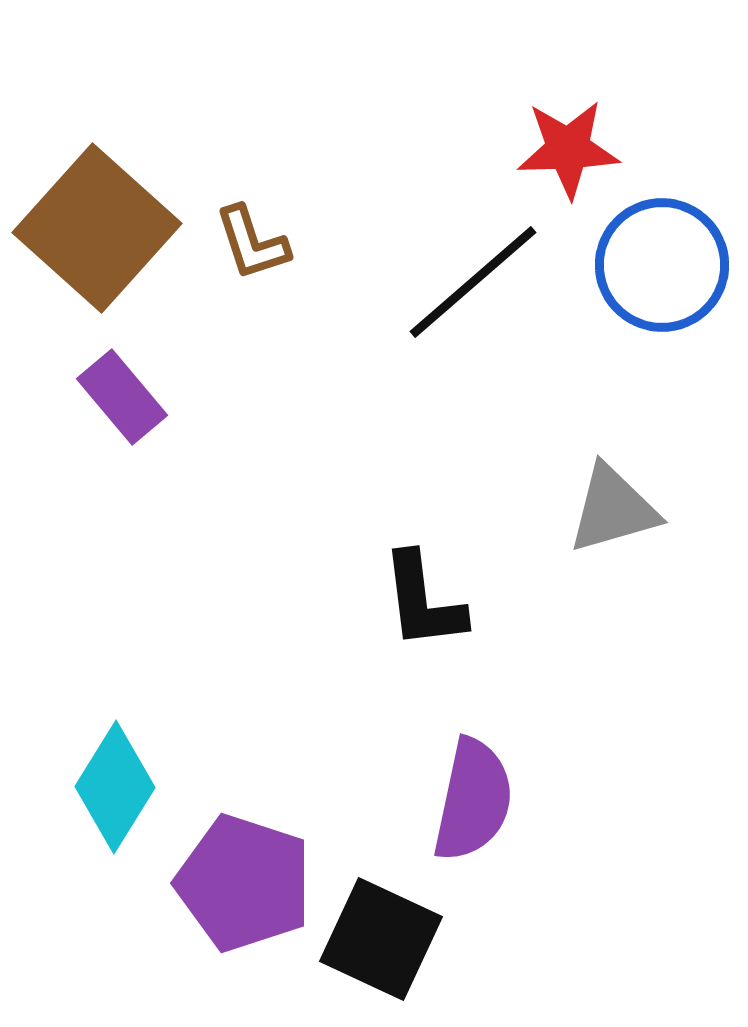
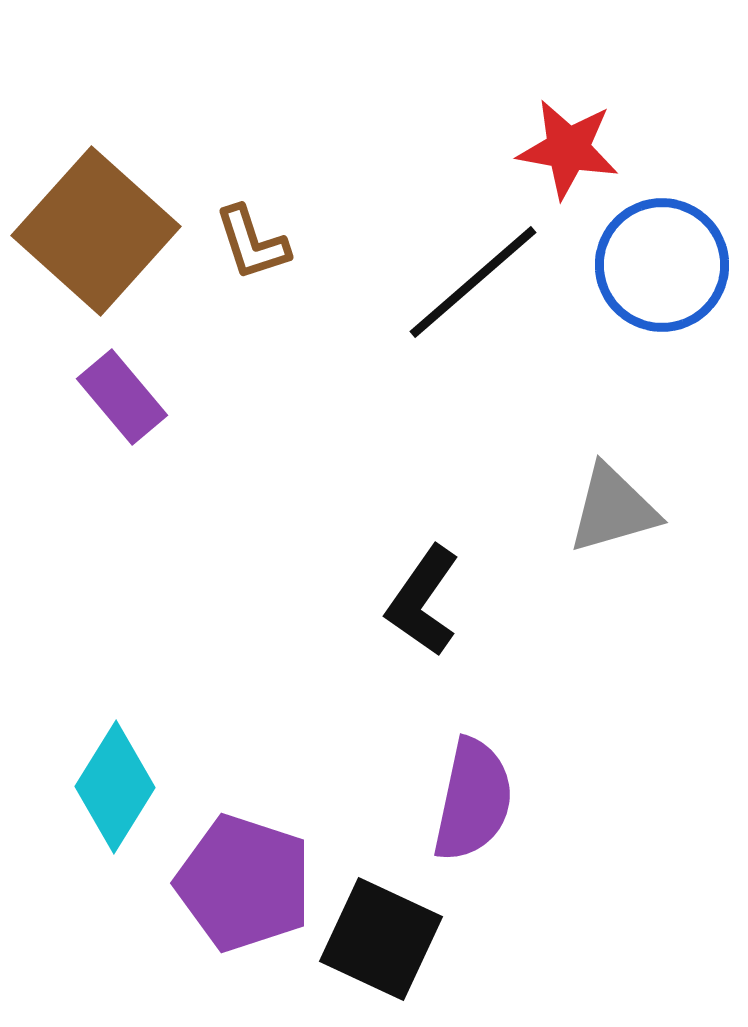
red star: rotated 12 degrees clockwise
brown square: moved 1 px left, 3 px down
black L-shape: rotated 42 degrees clockwise
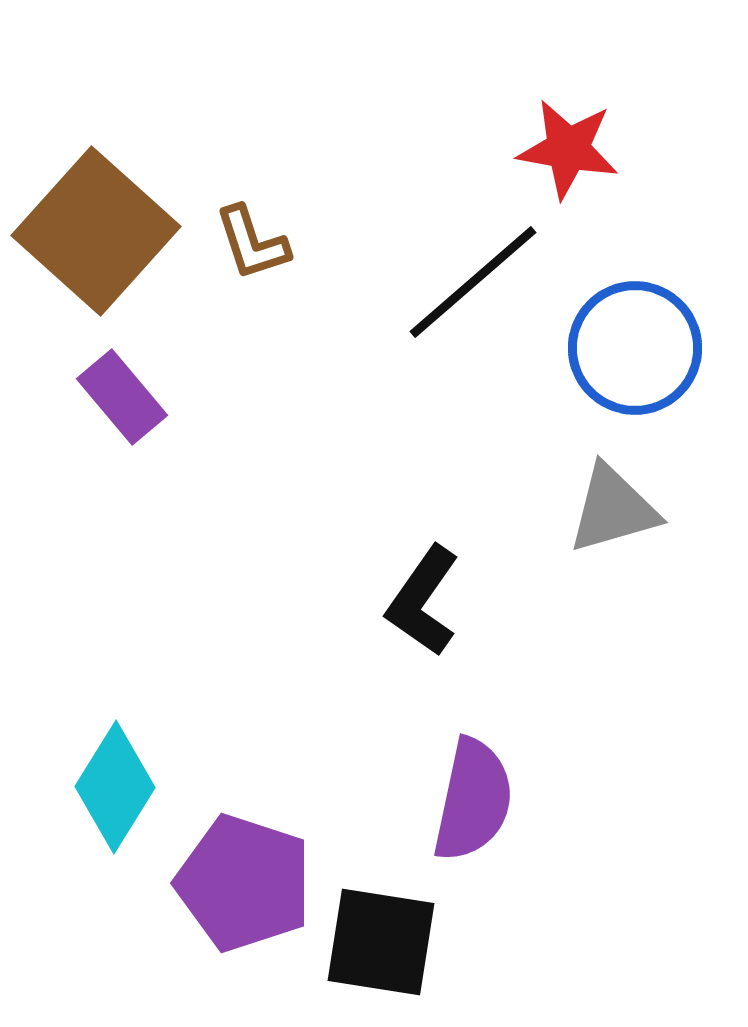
blue circle: moved 27 px left, 83 px down
black square: moved 3 px down; rotated 16 degrees counterclockwise
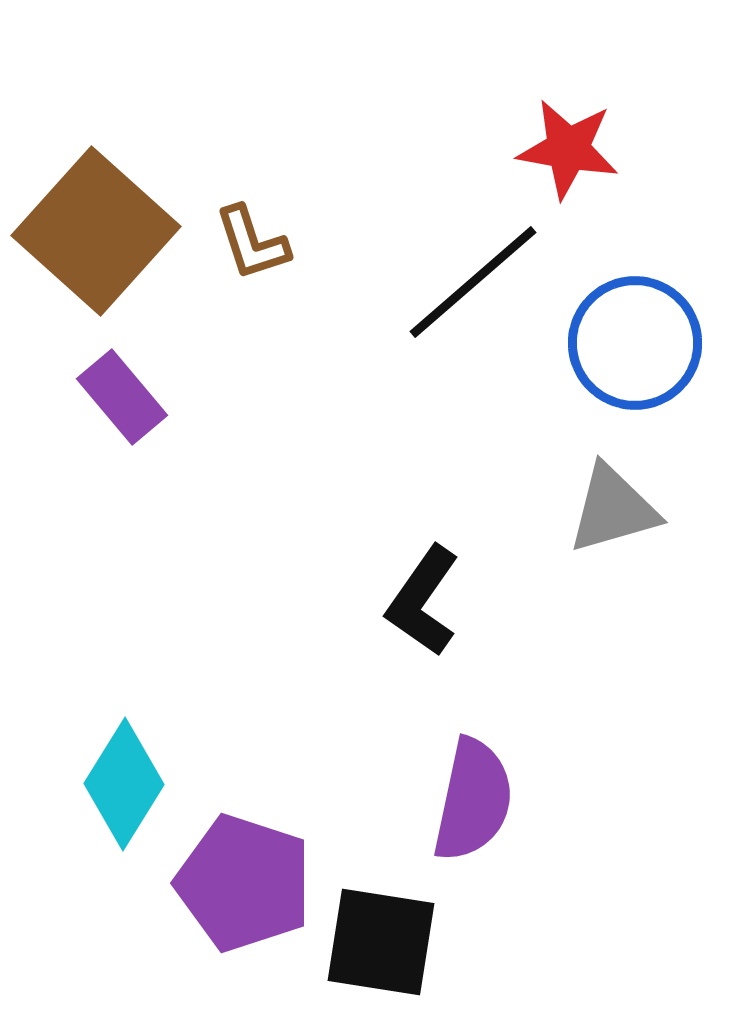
blue circle: moved 5 px up
cyan diamond: moved 9 px right, 3 px up
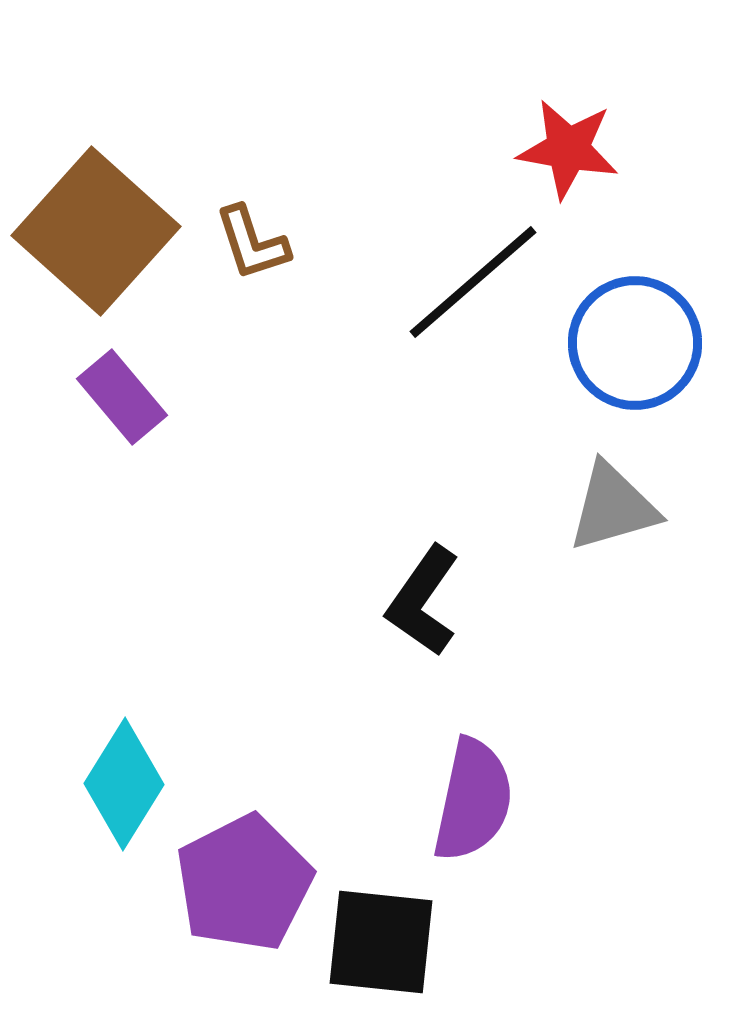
gray triangle: moved 2 px up
purple pentagon: rotated 27 degrees clockwise
black square: rotated 3 degrees counterclockwise
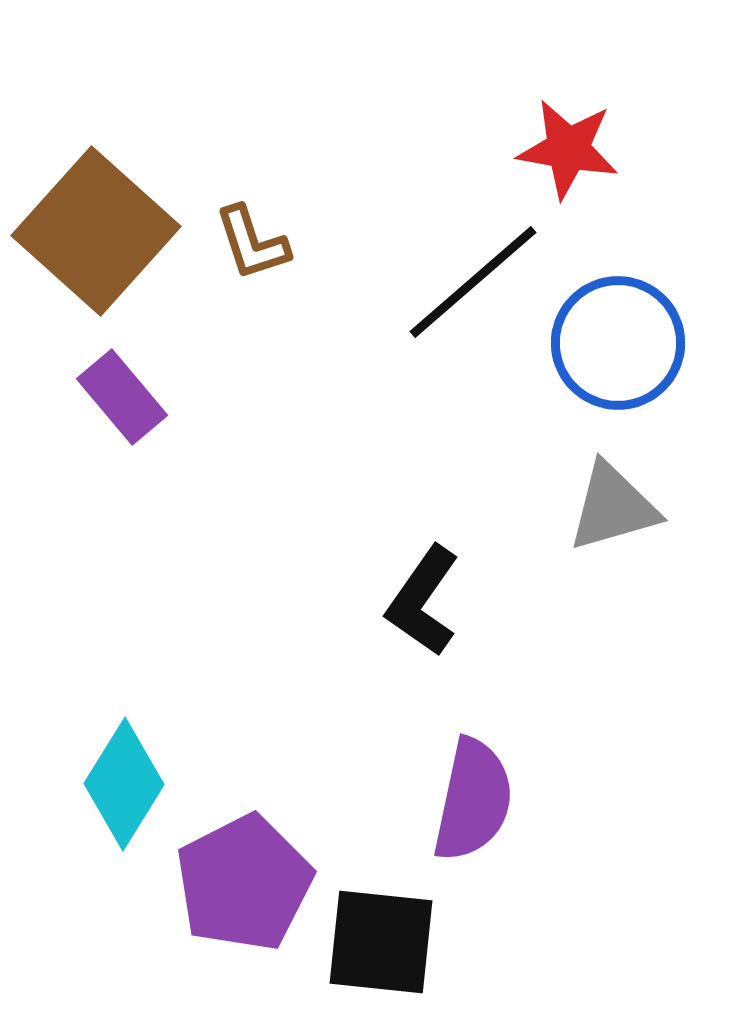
blue circle: moved 17 px left
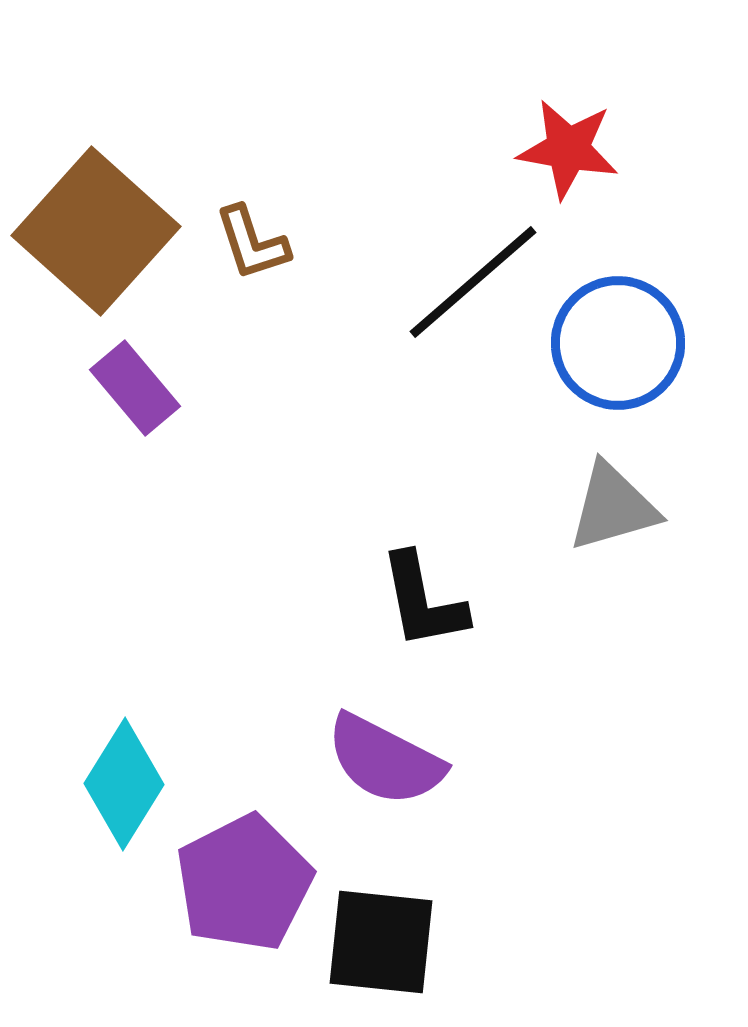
purple rectangle: moved 13 px right, 9 px up
black L-shape: rotated 46 degrees counterclockwise
purple semicircle: moved 88 px left, 40 px up; rotated 105 degrees clockwise
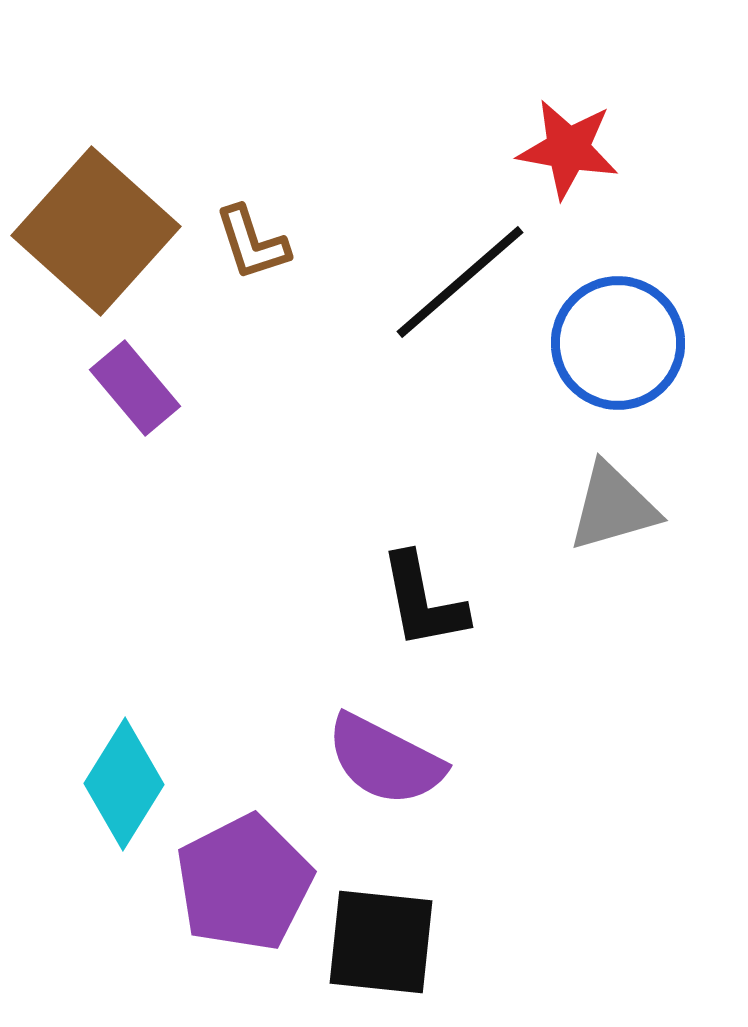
black line: moved 13 px left
